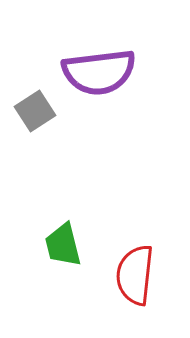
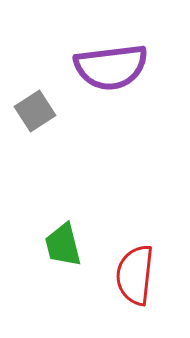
purple semicircle: moved 12 px right, 5 px up
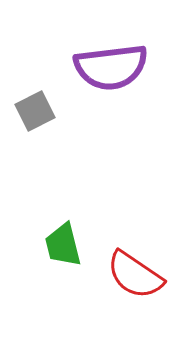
gray square: rotated 6 degrees clockwise
red semicircle: rotated 62 degrees counterclockwise
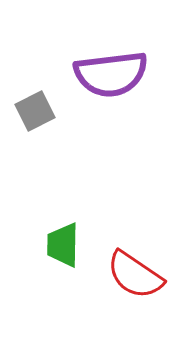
purple semicircle: moved 7 px down
green trapezoid: rotated 15 degrees clockwise
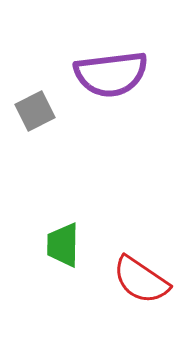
red semicircle: moved 6 px right, 5 px down
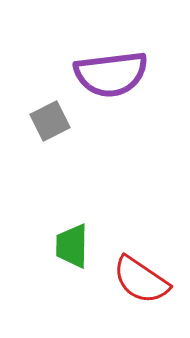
gray square: moved 15 px right, 10 px down
green trapezoid: moved 9 px right, 1 px down
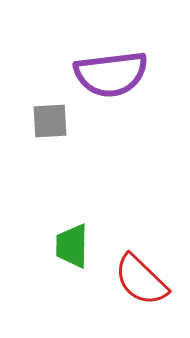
gray square: rotated 24 degrees clockwise
red semicircle: rotated 10 degrees clockwise
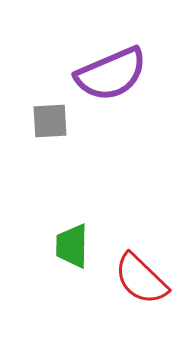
purple semicircle: rotated 16 degrees counterclockwise
red semicircle: moved 1 px up
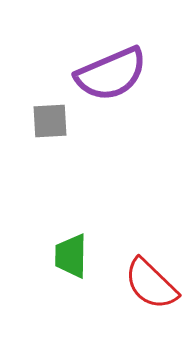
green trapezoid: moved 1 px left, 10 px down
red semicircle: moved 10 px right, 5 px down
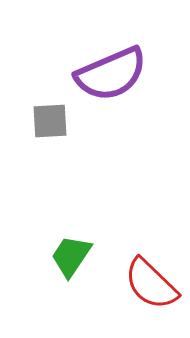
green trapezoid: rotated 33 degrees clockwise
